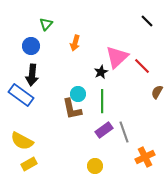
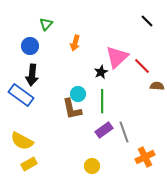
blue circle: moved 1 px left
brown semicircle: moved 6 px up; rotated 64 degrees clockwise
yellow circle: moved 3 px left
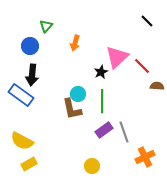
green triangle: moved 2 px down
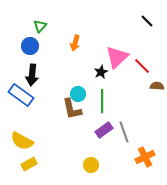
green triangle: moved 6 px left
yellow circle: moved 1 px left, 1 px up
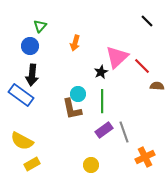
yellow rectangle: moved 3 px right
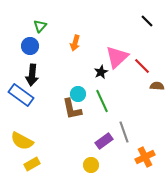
green line: rotated 25 degrees counterclockwise
purple rectangle: moved 11 px down
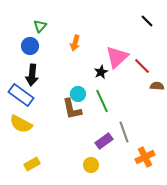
yellow semicircle: moved 1 px left, 17 px up
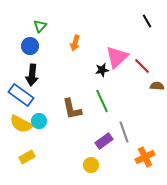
black line: rotated 16 degrees clockwise
black star: moved 1 px right, 2 px up; rotated 16 degrees clockwise
cyan circle: moved 39 px left, 27 px down
yellow rectangle: moved 5 px left, 7 px up
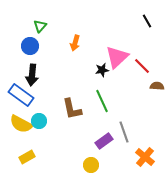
orange cross: rotated 24 degrees counterclockwise
